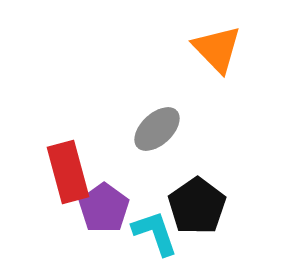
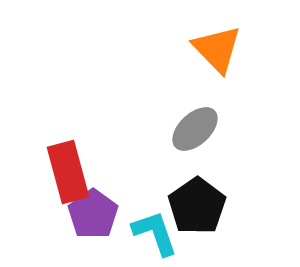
gray ellipse: moved 38 px right
purple pentagon: moved 11 px left, 6 px down
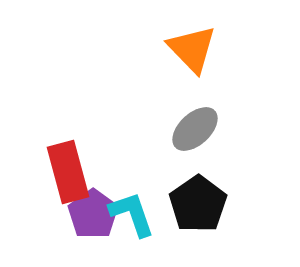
orange triangle: moved 25 px left
black pentagon: moved 1 px right, 2 px up
cyan L-shape: moved 23 px left, 19 px up
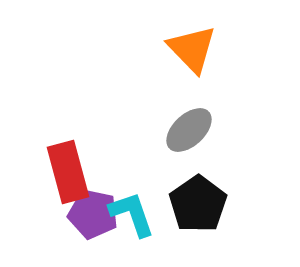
gray ellipse: moved 6 px left, 1 px down
purple pentagon: rotated 24 degrees counterclockwise
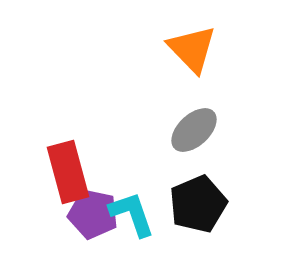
gray ellipse: moved 5 px right
black pentagon: rotated 12 degrees clockwise
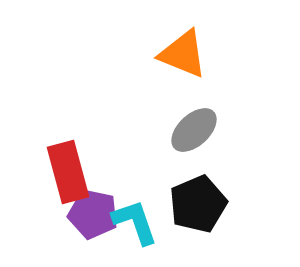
orange triangle: moved 9 px left, 5 px down; rotated 24 degrees counterclockwise
cyan L-shape: moved 3 px right, 8 px down
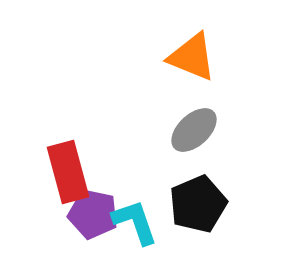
orange triangle: moved 9 px right, 3 px down
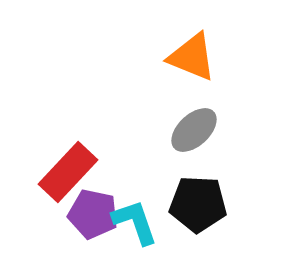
red rectangle: rotated 58 degrees clockwise
black pentagon: rotated 26 degrees clockwise
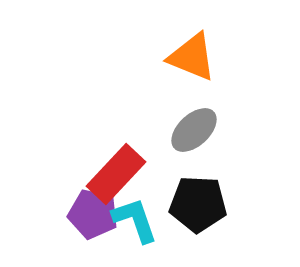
red rectangle: moved 48 px right, 2 px down
cyan L-shape: moved 2 px up
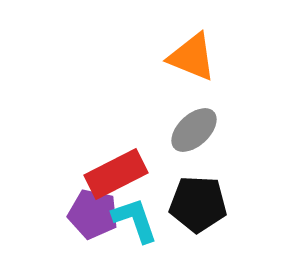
red rectangle: rotated 20 degrees clockwise
